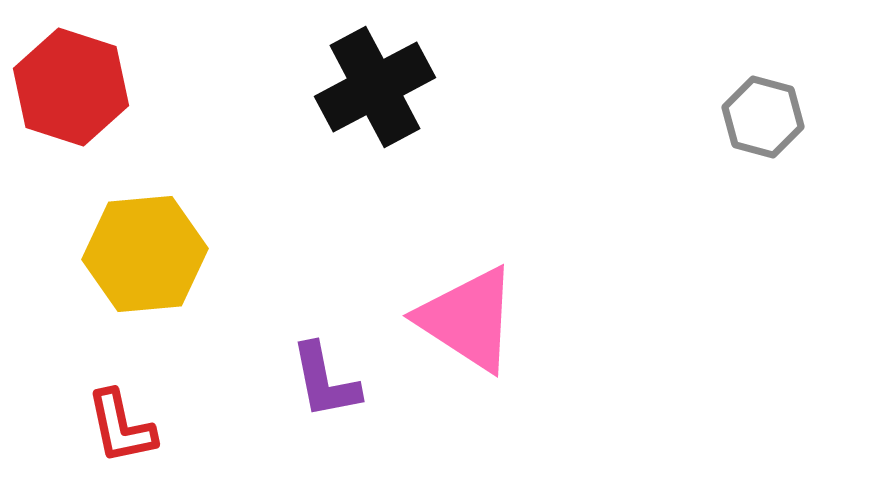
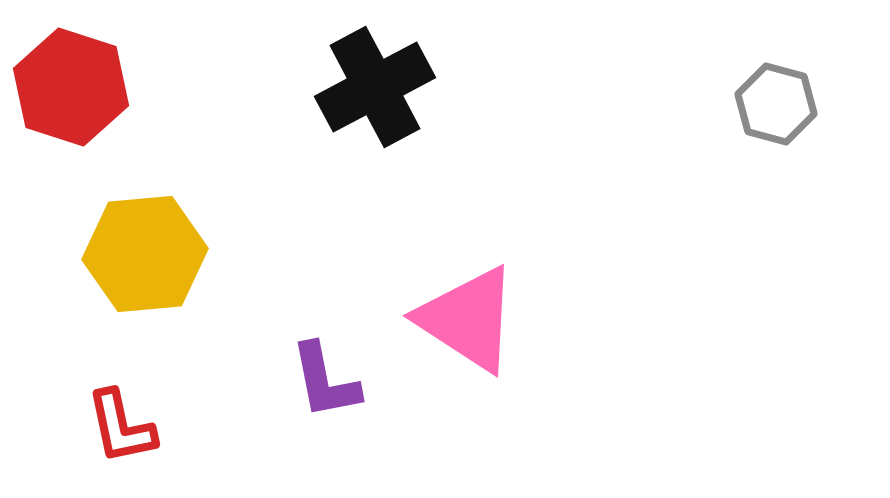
gray hexagon: moved 13 px right, 13 px up
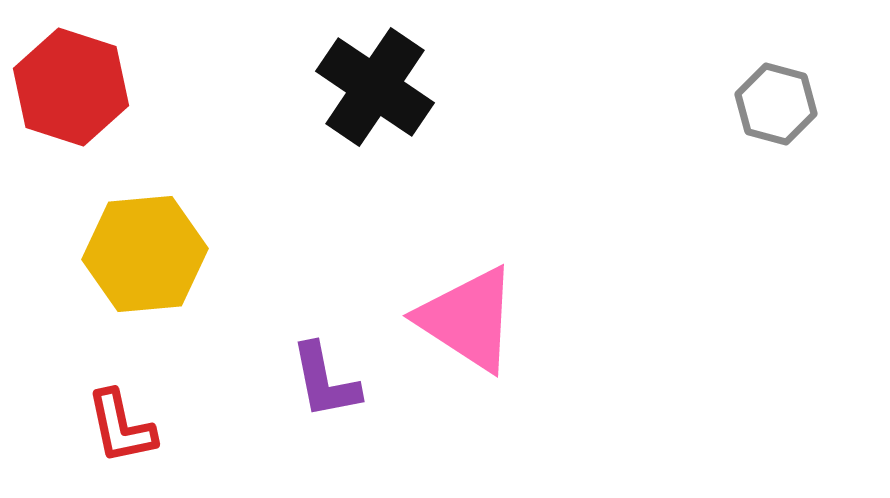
black cross: rotated 28 degrees counterclockwise
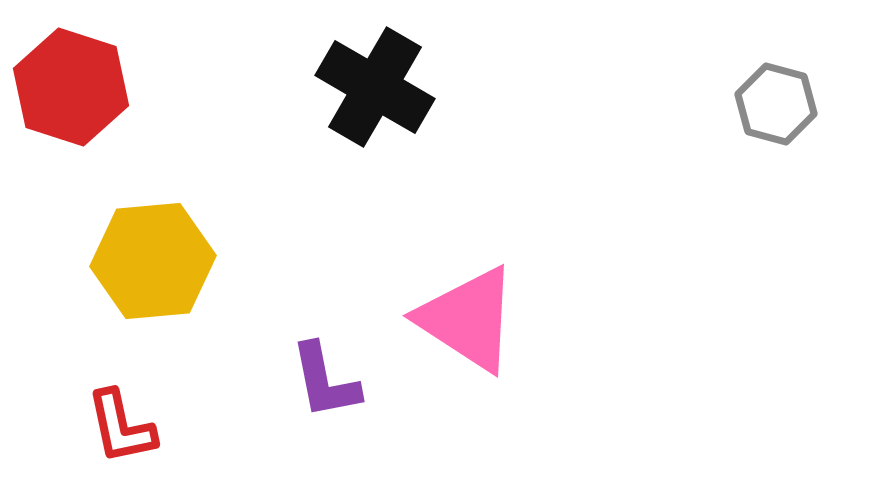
black cross: rotated 4 degrees counterclockwise
yellow hexagon: moved 8 px right, 7 px down
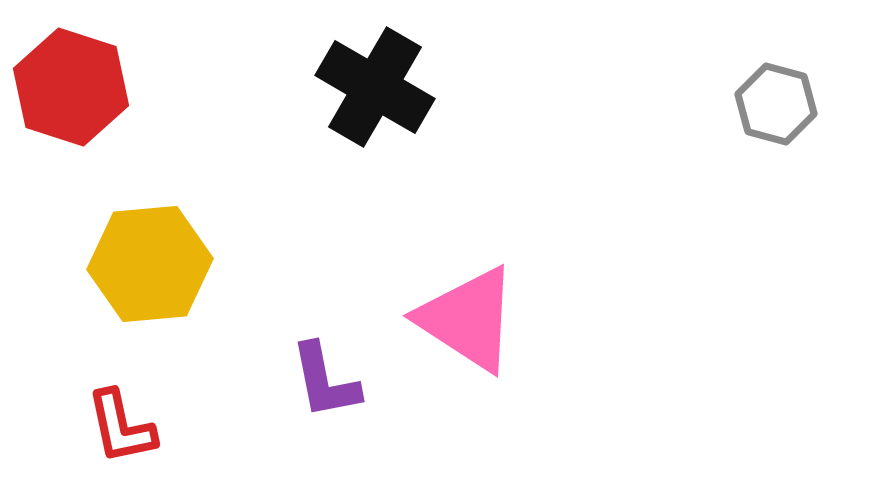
yellow hexagon: moved 3 px left, 3 px down
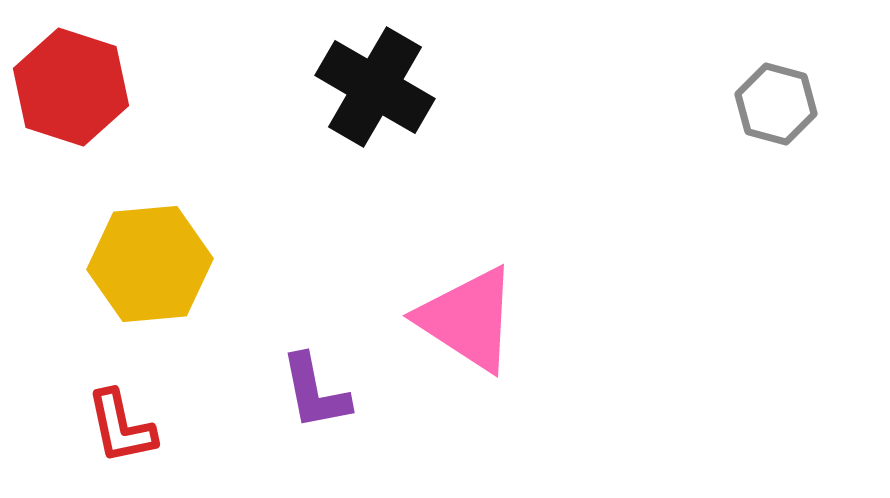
purple L-shape: moved 10 px left, 11 px down
